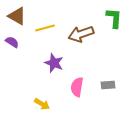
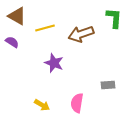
pink semicircle: moved 16 px down
yellow arrow: moved 1 px down
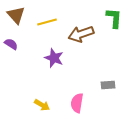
brown triangle: moved 1 px left, 1 px up; rotated 18 degrees clockwise
yellow line: moved 2 px right, 6 px up
purple semicircle: moved 1 px left, 2 px down
purple star: moved 5 px up
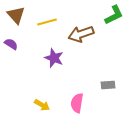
green L-shape: moved 3 px up; rotated 60 degrees clockwise
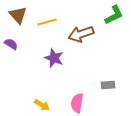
brown triangle: moved 2 px right
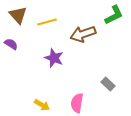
brown arrow: moved 2 px right
gray rectangle: moved 1 px up; rotated 48 degrees clockwise
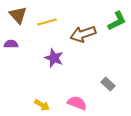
green L-shape: moved 3 px right, 6 px down
purple semicircle: rotated 32 degrees counterclockwise
pink semicircle: rotated 102 degrees clockwise
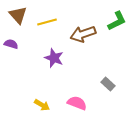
purple semicircle: rotated 16 degrees clockwise
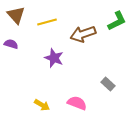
brown triangle: moved 2 px left
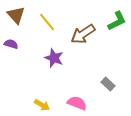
yellow line: rotated 66 degrees clockwise
brown arrow: rotated 15 degrees counterclockwise
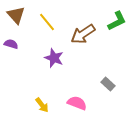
yellow arrow: rotated 21 degrees clockwise
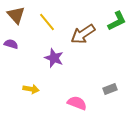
gray rectangle: moved 2 px right, 5 px down; rotated 64 degrees counterclockwise
yellow arrow: moved 11 px left, 16 px up; rotated 42 degrees counterclockwise
